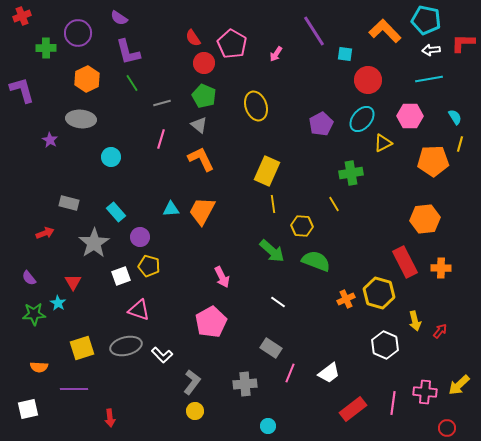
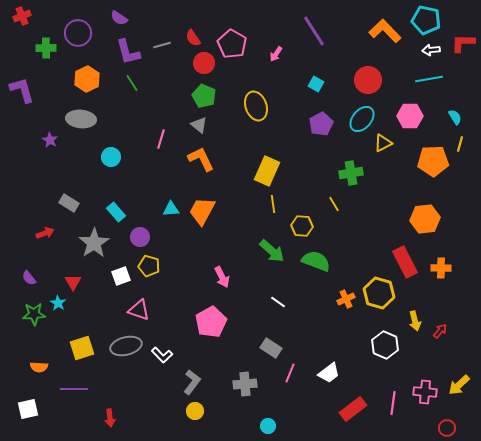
cyan square at (345, 54): moved 29 px left, 30 px down; rotated 21 degrees clockwise
gray line at (162, 103): moved 58 px up
gray rectangle at (69, 203): rotated 18 degrees clockwise
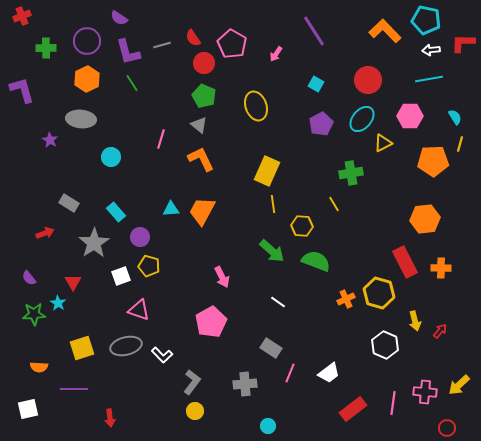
purple circle at (78, 33): moved 9 px right, 8 px down
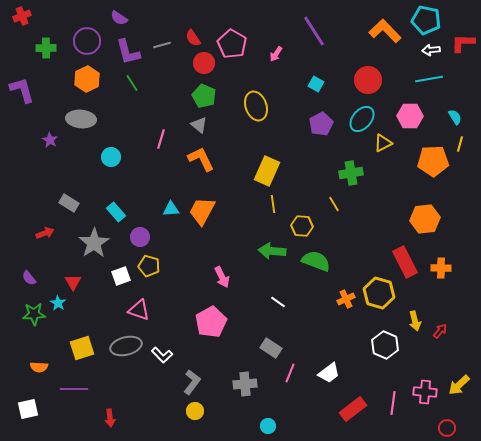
green arrow at (272, 251): rotated 144 degrees clockwise
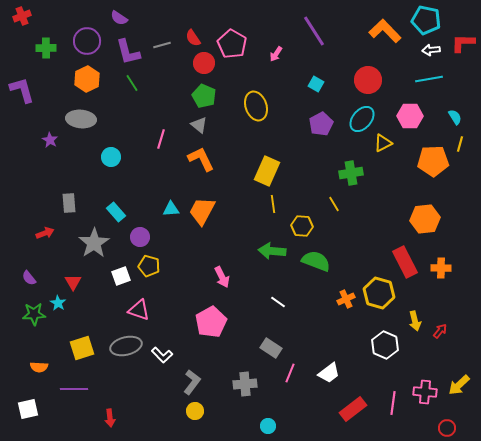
gray rectangle at (69, 203): rotated 54 degrees clockwise
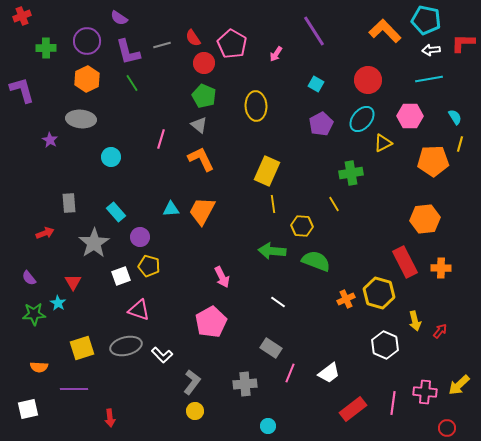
yellow ellipse at (256, 106): rotated 16 degrees clockwise
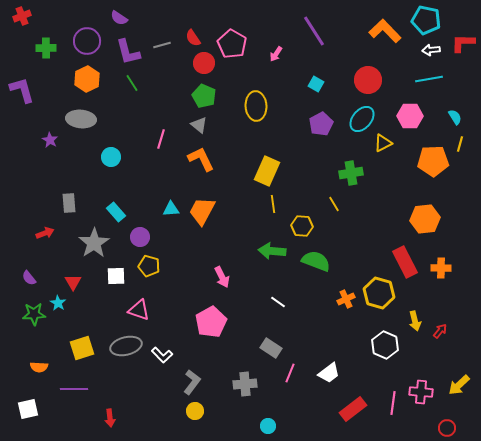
white square at (121, 276): moved 5 px left; rotated 18 degrees clockwise
pink cross at (425, 392): moved 4 px left
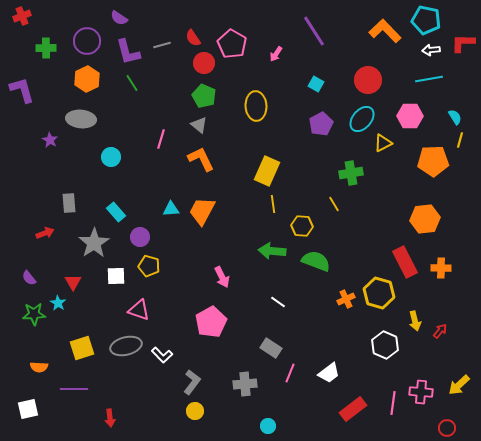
yellow line at (460, 144): moved 4 px up
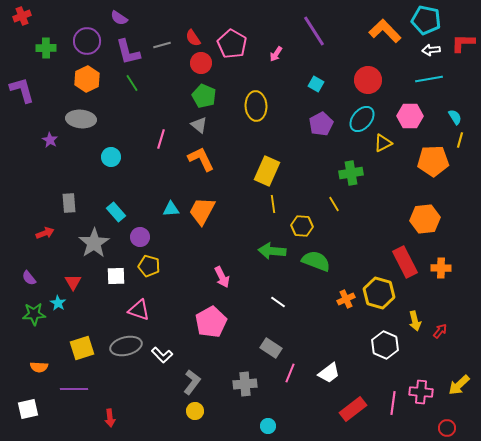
red circle at (204, 63): moved 3 px left
